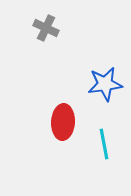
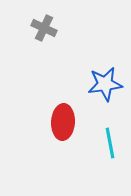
gray cross: moved 2 px left
cyan line: moved 6 px right, 1 px up
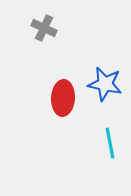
blue star: rotated 20 degrees clockwise
red ellipse: moved 24 px up
